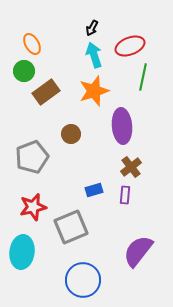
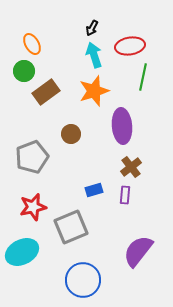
red ellipse: rotated 12 degrees clockwise
cyan ellipse: rotated 56 degrees clockwise
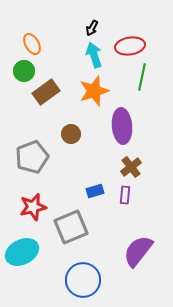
green line: moved 1 px left
blue rectangle: moved 1 px right, 1 px down
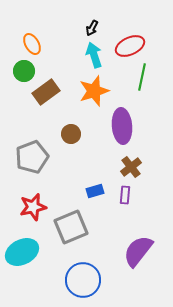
red ellipse: rotated 16 degrees counterclockwise
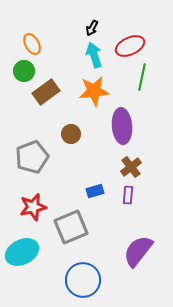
orange star: rotated 12 degrees clockwise
purple rectangle: moved 3 px right
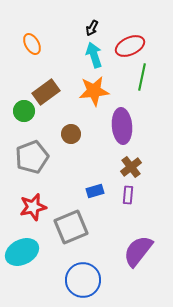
green circle: moved 40 px down
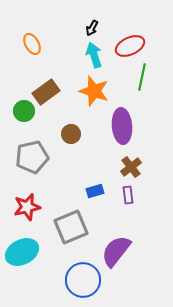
orange star: rotated 24 degrees clockwise
gray pentagon: rotated 8 degrees clockwise
purple rectangle: rotated 12 degrees counterclockwise
red star: moved 6 px left
purple semicircle: moved 22 px left
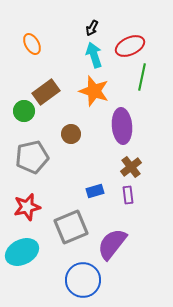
purple semicircle: moved 4 px left, 7 px up
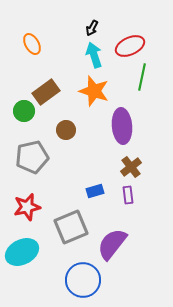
brown circle: moved 5 px left, 4 px up
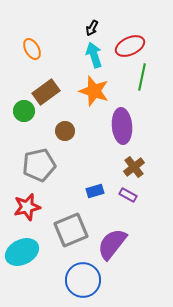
orange ellipse: moved 5 px down
brown circle: moved 1 px left, 1 px down
gray pentagon: moved 7 px right, 8 px down
brown cross: moved 3 px right
purple rectangle: rotated 54 degrees counterclockwise
gray square: moved 3 px down
